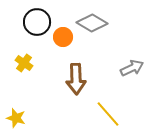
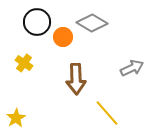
yellow line: moved 1 px left, 1 px up
yellow star: rotated 24 degrees clockwise
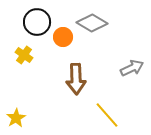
yellow cross: moved 8 px up
yellow line: moved 2 px down
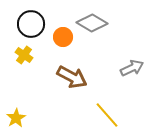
black circle: moved 6 px left, 2 px down
brown arrow: moved 4 px left, 2 px up; rotated 60 degrees counterclockwise
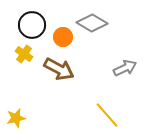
black circle: moved 1 px right, 1 px down
yellow cross: moved 1 px up
gray arrow: moved 7 px left
brown arrow: moved 13 px left, 8 px up
yellow star: rotated 18 degrees clockwise
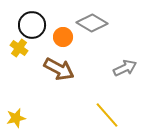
yellow cross: moved 5 px left, 6 px up
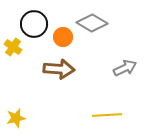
black circle: moved 2 px right, 1 px up
yellow cross: moved 6 px left, 1 px up
brown arrow: rotated 24 degrees counterclockwise
yellow line: rotated 52 degrees counterclockwise
